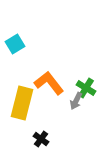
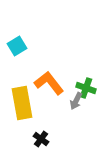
cyan square: moved 2 px right, 2 px down
green cross: rotated 12 degrees counterclockwise
yellow rectangle: rotated 24 degrees counterclockwise
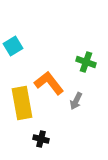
cyan square: moved 4 px left
green cross: moved 26 px up
black cross: rotated 21 degrees counterclockwise
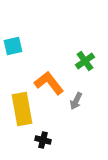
cyan square: rotated 18 degrees clockwise
green cross: moved 1 px left, 1 px up; rotated 36 degrees clockwise
yellow rectangle: moved 6 px down
black cross: moved 2 px right, 1 px down
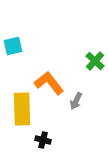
green cross: moved 10 px right; rotated 12 degrees counterclockwise
yellow rectangle: rotated 8 degrees clockwise
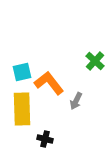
cyan square: moved 9 px right, 26 px down
black cross: moved 2 px right, 1 px up
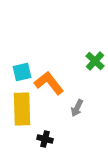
gray arrow: moved 1 px right, 7 px down
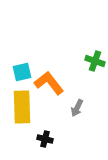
green cross: rotated 24 degrees counterclockwise
yellow rectangle: moved 2 px up
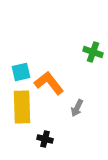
green cross: moved 2 px left, 9 px up
cyan square: moved 1 px left
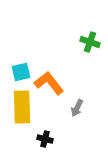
green cross: moved 3 px left, 10 px up
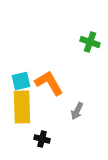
cyan square: moved 9 px down
orange L-shape: rotated 8 degrees clockwise
gray arrow: moved 3 px down
black cross: moved 3 px left
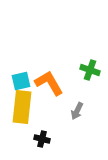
green cross: moved 28 px down
yellow rectangle: rotated 8 degrees clockwise
